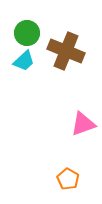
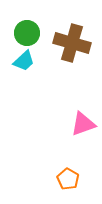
brown cross: moved 6 px right, 8 px up; rotated 6 degrees counterclockwise
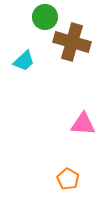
green circle: moved 18 px right, 16 px up
brown cross: moved 1 px up
pink triangle: rotated 24 degrees clockwise
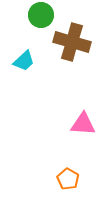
green circle: moved 4 px left, 2 px up
